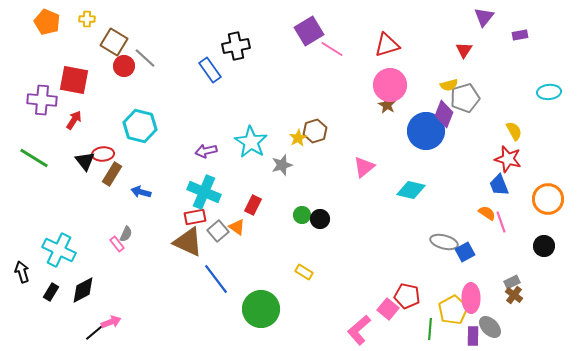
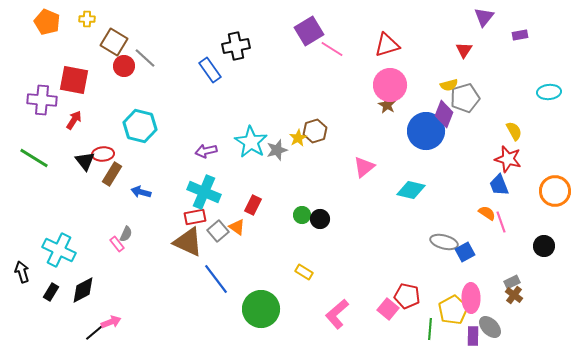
gray star at (282, 165): moved 5 px left, 15 px up
orange circle at (548, 199): moved 7 px right, 8 px up
pink L-shape at (359, 330): moved 22 px left, 16 px up
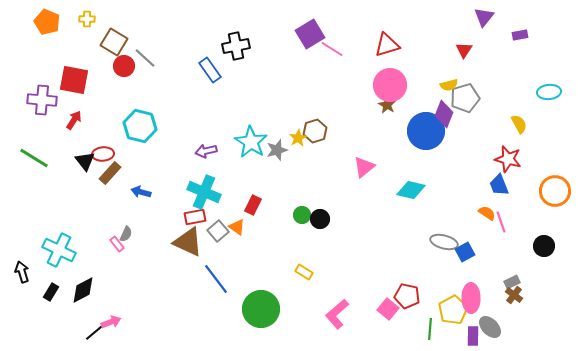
purple square at (309, 31): moved 1 px right, 3 px down
yellow semicircle at (514, 131): moved 5 px right, 7 px up
brown rectangle at (112, 174): moved 2 px left, 1 px up; rotated 10 degrees clockwise
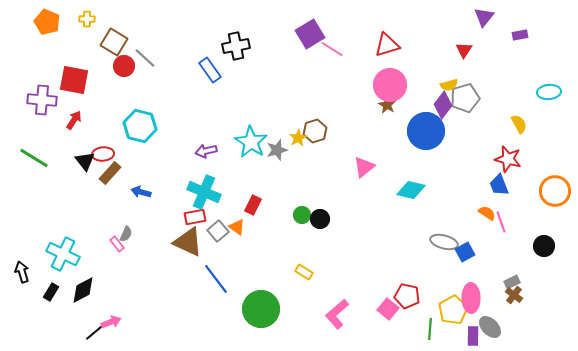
purple diamond at (444, 114): moved 1 px left, 9 px up; rotated 16 degrees clockwise
cyan cross at (59, 250): moved 4 px right, 4 px down
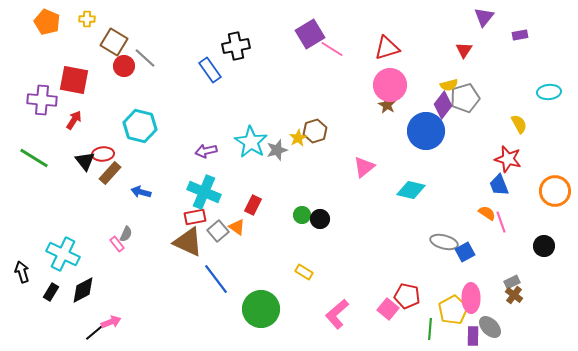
red triangle at (387, 45): moved 3 px down
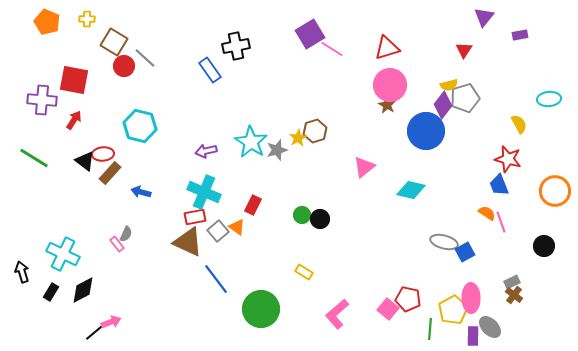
cyan ellipse at (549, 92): moved 7 px down
black triangle at (85, 161): rotated 15 degrees counterclockwise
red pentagon at (407, 296): moved 1 px right, 3 px down
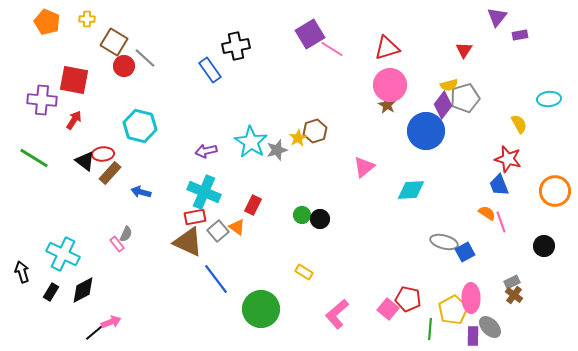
purple triangle at (484, 17): moved 13 px right
cyan diamond at (411, 190): rotated 16 degrees counterclockwise
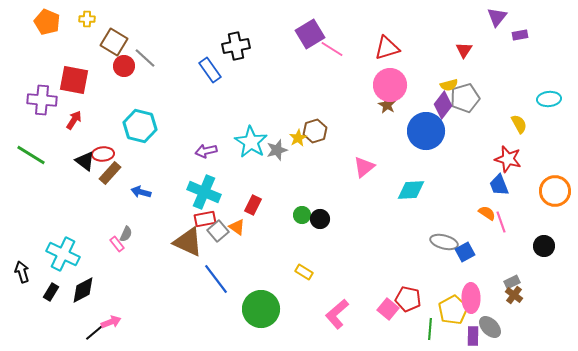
green line at (34, 158): moved 3 px left, 3 px up
red rectangle at (195, 217): moved 10 px right, 2 px down
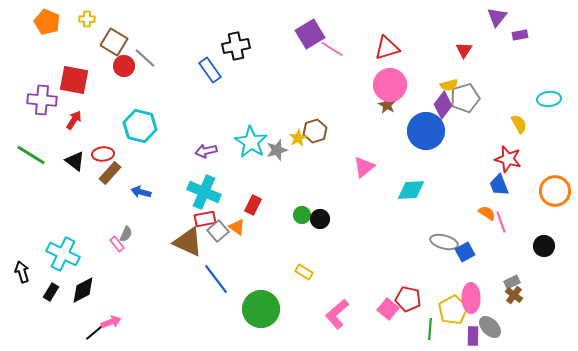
black triangle at (85, 161): moved 10 px left
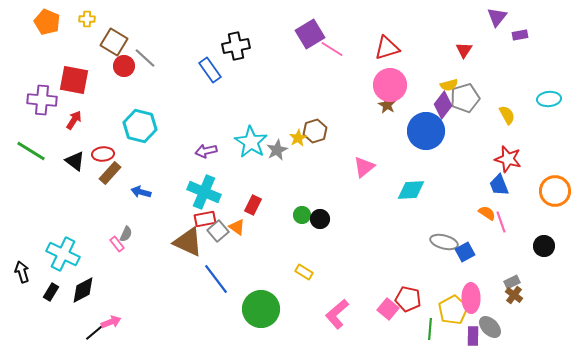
yellow semicircle at (519, 124): moved 12 px left, 9 px up
gray star at (277, 150): rotated 10 degrees counterclockwise
green line at (31, 155): moved 4 px up
